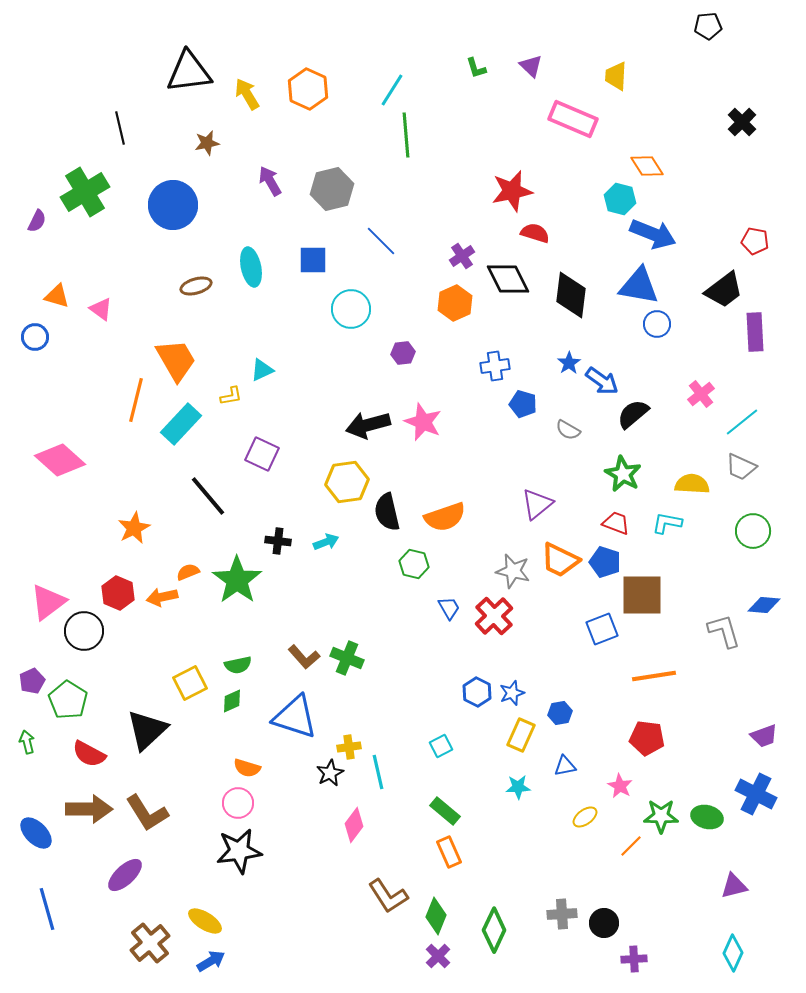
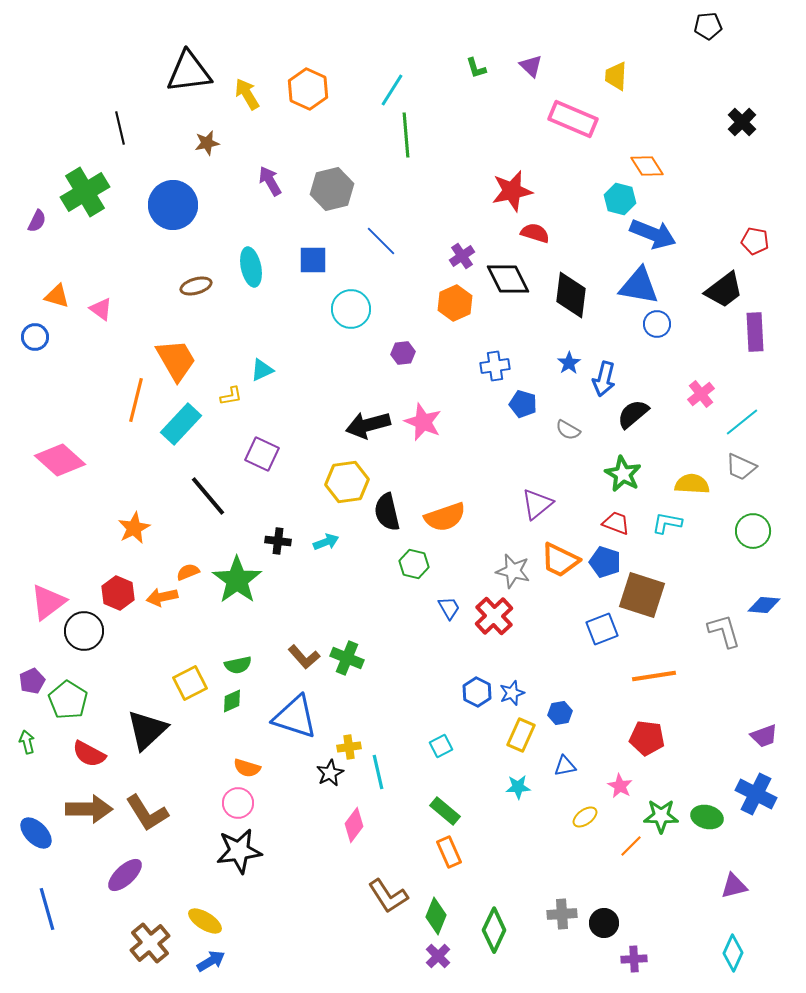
blue arrow at (602, 381): moved 2 px right, 2 px up; rotated 68 degrees clockwise
brown square at (642, 595): rotated 18 degrees clockwise
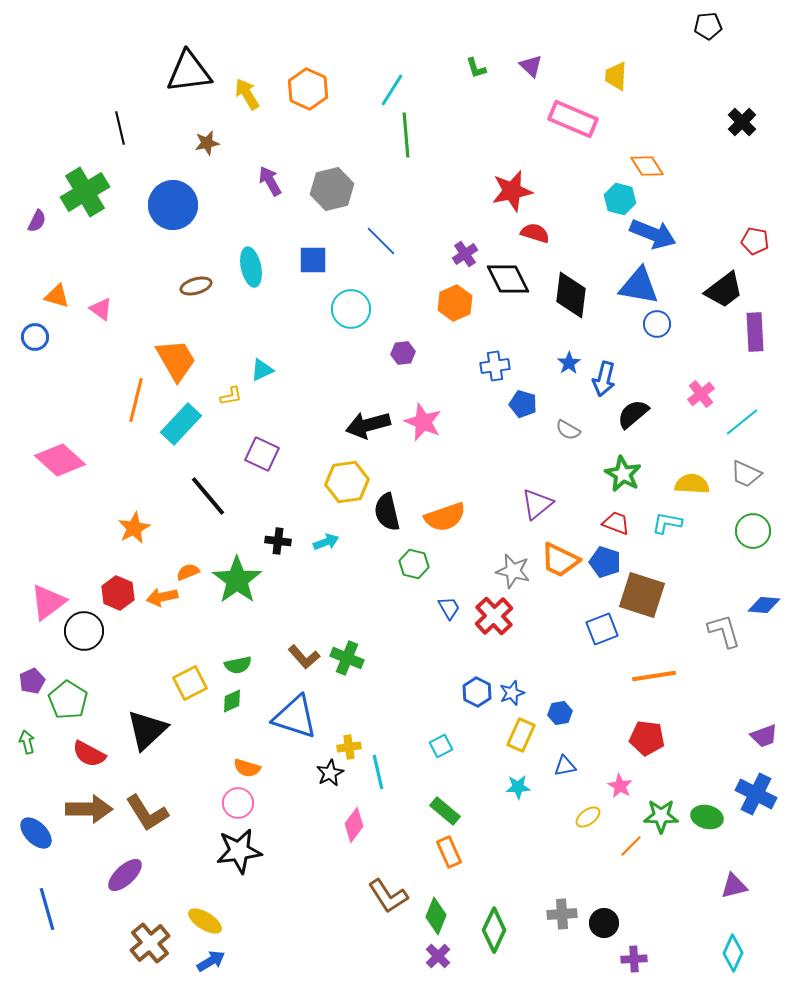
purple cross at (462, 256): moved 3 px right, 2 px up
gray trapezoid at (741, 467): moved 5 px right, 7 px down
yellow ellipse at (585, 817): moved 3 px right
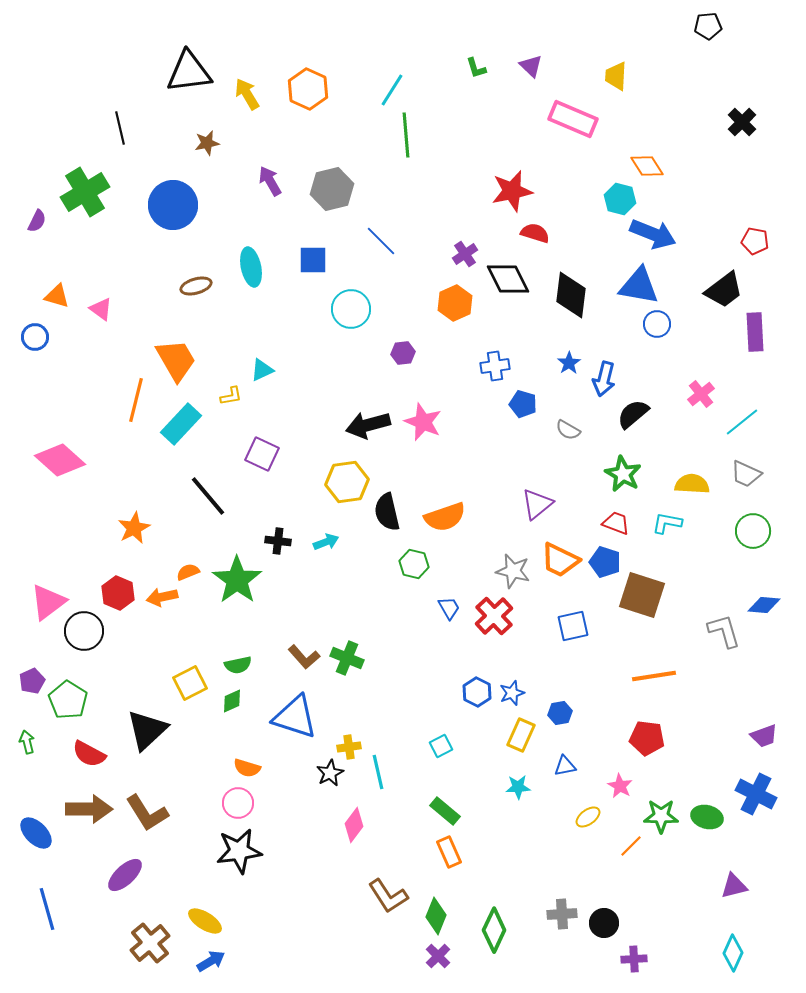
blue square at (602, 629): moved 29 px left, 3 px up; rotated 8 degrees clockwise
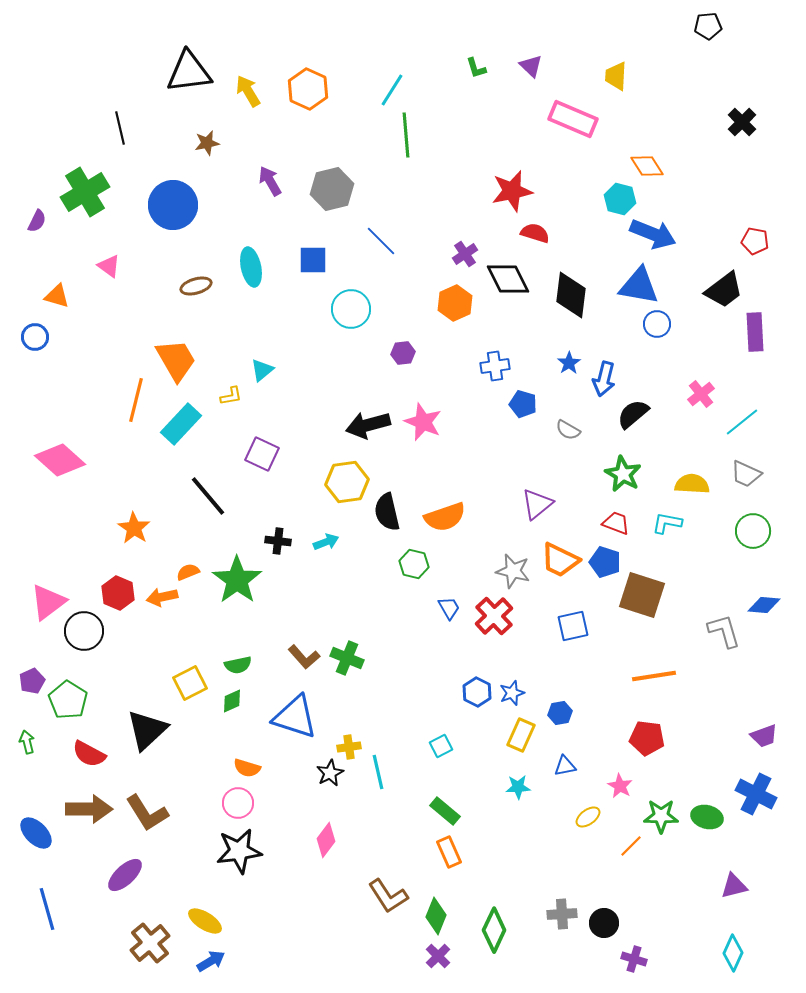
yellow arrow at (247, 94): moved 1 px right, 3 px up
pink triangle at (101, 309): moved 8 px right, 43 px up
cyan triangle at (262, 370): rotated 15 degrees counterclockwise
orange star at (134, 528): rotated 12 degrees counterclockwise
pink diamond at (354, 825): moved 28 px left, 15 px down
purple cross at (634, 959): rotated 20 degrees clockwise
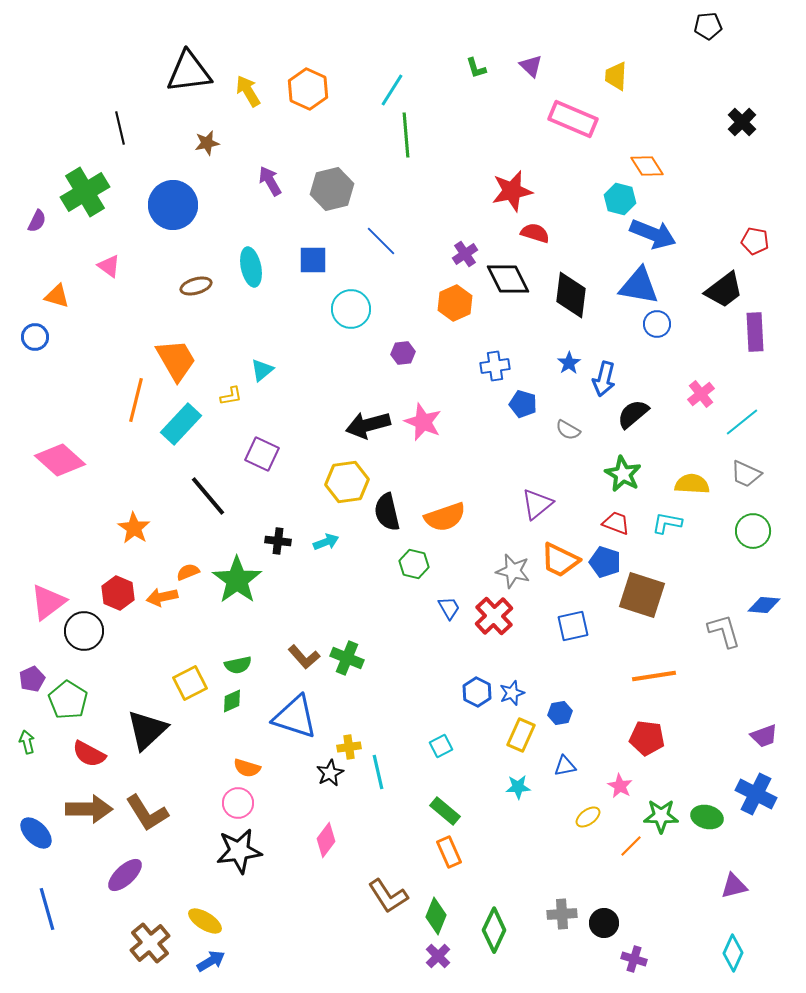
purple pentagon at (32, 681): moved 2 px up
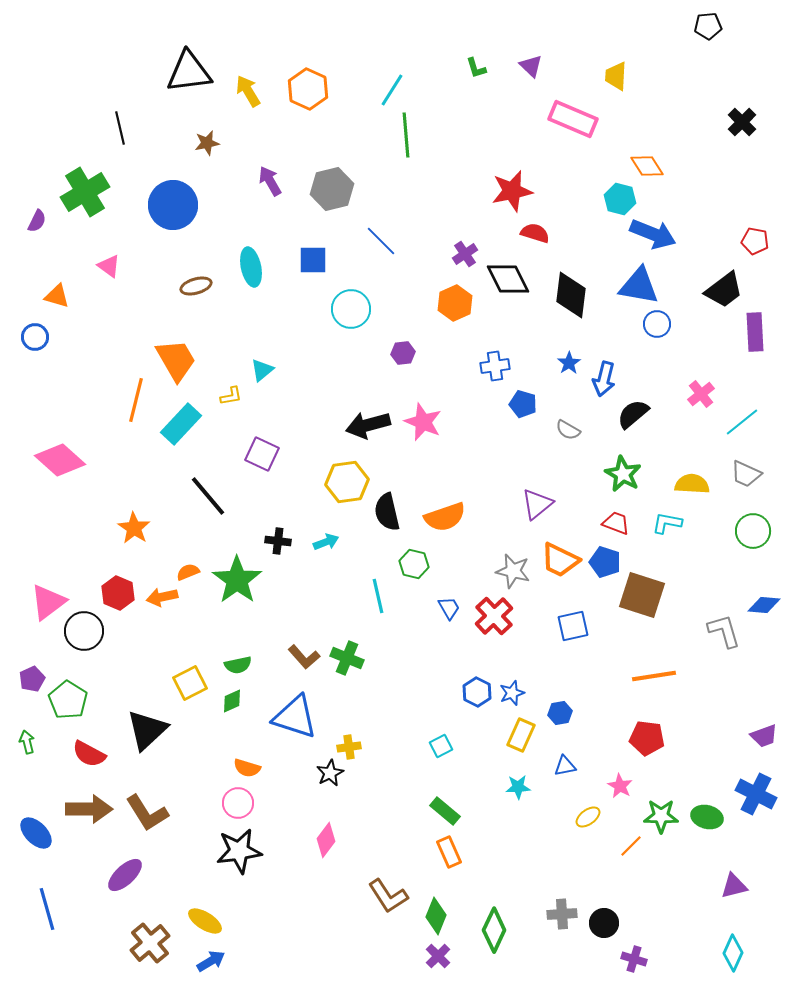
cyan line at (378, 772): moved 176 px up
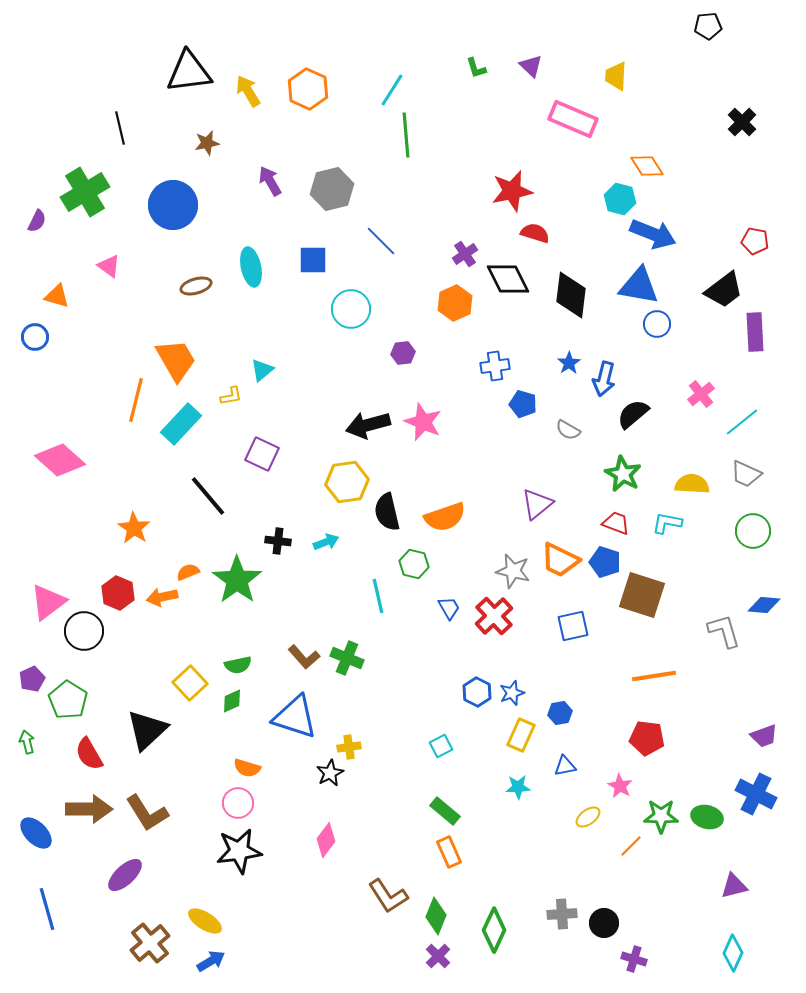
yellow square at (190, 683): rotated 16 degrees counterclockwise
red semicircle at (89, 754): rotated 32 degrees clockwise
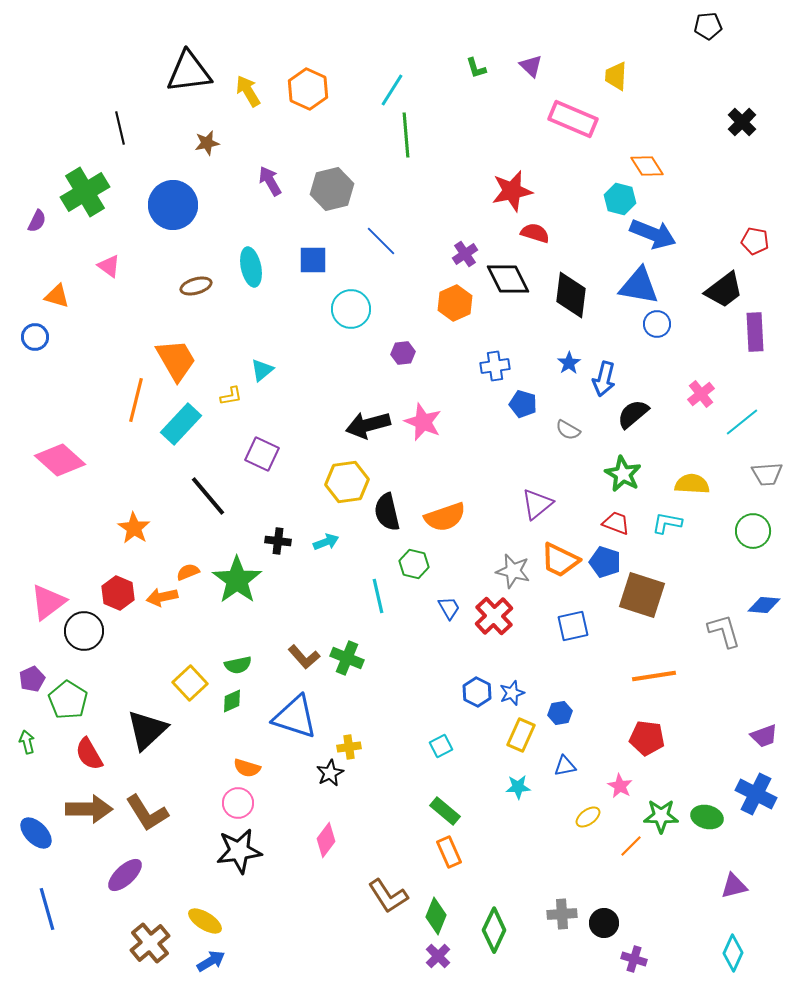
gray trapezoid at (746, 474): moved 21 px right; rotated 28 degrees counterclockwise
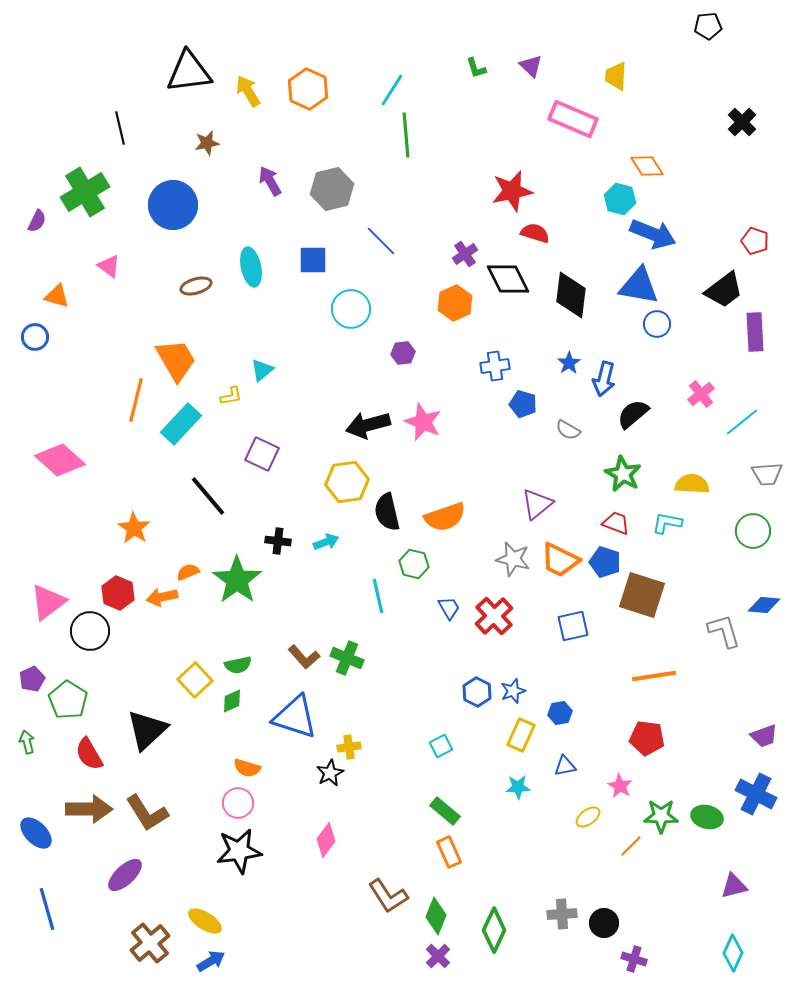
red pentagon at (755, 241): rotated 8 degrees clockwise
gray star at (513, 571): moved 12 px up
black circle at (84, 631): moved 6 px right
yellow square at (190, 683): moved 5 px right, 3 px up
blue star at (512, 693): moved 1 px right, 2 px up
